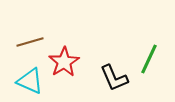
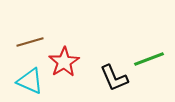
green line: rotated 44 degrees clockwise
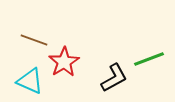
brown line: moved 4 px right, 2 px up; rotated 36 degrees clockwise
black L-shape: rotated 96 degrees counterclockwise
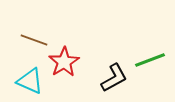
green line: moved 1 px right, 1 px down
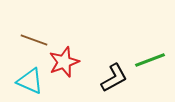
red star: rotated 12 degrees clockwise
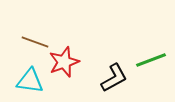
brown line: moved 1 px right, 2 px down
green line: moved 1 px right
cyan triangle: rotated 16 degrees counterclockwise
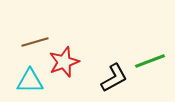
brown line: rotated 36 degrees counterclockwise
green line: moved 1 px left, 1 px down
cyan triangle: rotated 8 degrees counterclockwise
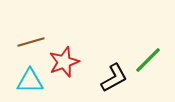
brown line: moved 4 px left
green line: moved 2 px left, 1 px up; rotated 24 degrees counterclockwise
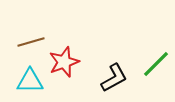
green line: moved 8 px right, 4 px down
